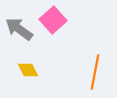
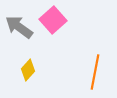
gray arrow: moved 2 px up
yellow diamond: rotated 70 degrees clockwise
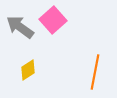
gray arrow: moved 1 px right
yellow diamond: rotated 15 degrees clockwise
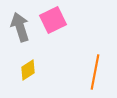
pink square: rotated 16 degrees clockwise
gray arrow: rotated 36 degrees clockwise
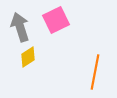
pink square: moved 3 px right
yellow diamond: moved 13 px up
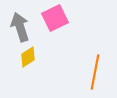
pink square: moved 1 px left, 2 px up
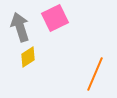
orange line: moved 2 px down; rotated 12 degrees clockwise
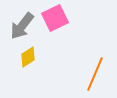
gray arrow: moved 2 px right, 1 px up; rotated 124 degrees counterclockwise
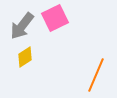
yellow diamond: moved 3 px left
orange line: moved 1 px right, 1 px down
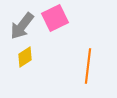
orange line: moved 8 px left, 9 px up; rotated 16 degrees counterclockwise
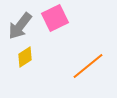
gray arrow: moved 2 px left
orange line: rotated 44 degrees clockwise
